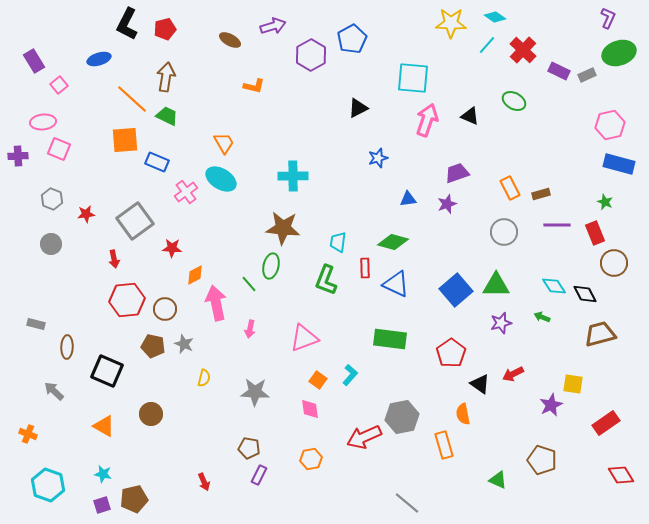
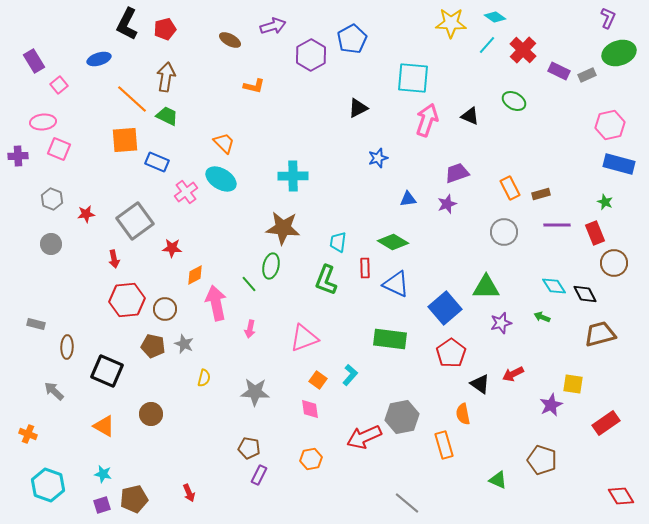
orange trapezoid at (224, 143): rotated 15 degrees counterclockwise
green diamond at (393, 242): rotated 16 degrees clockwise
green triangle at (496, 285): moved 10 px left, 2 px down
blue square at (456, 290): moved 11 px left, 18 px down
red diamond at (621, 475): moved 21 px down
red arrow at (204, 482): moved 15 px left, 11 px down
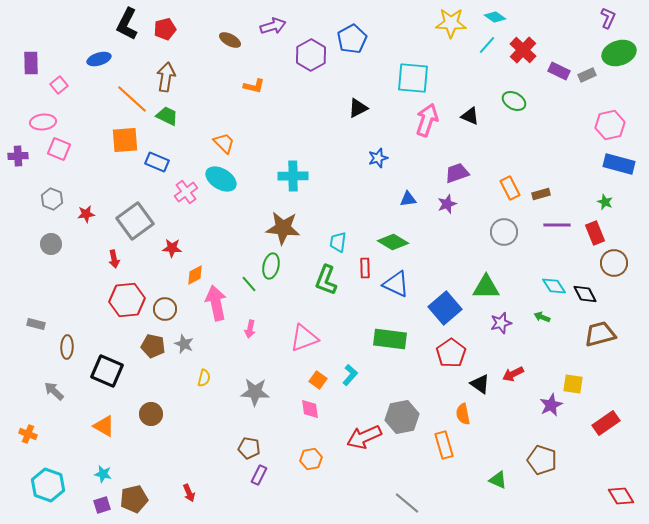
purple rectangle at (34, 61): moved 3 px left, 2 px down; rotated 30 degrees clockwise
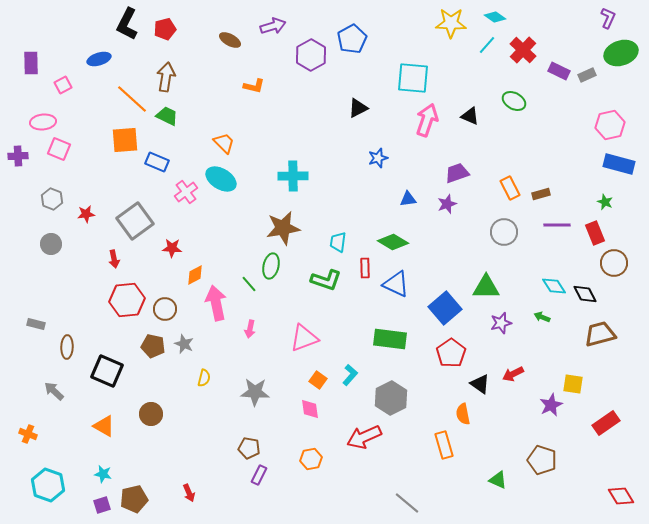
green ellipse at (619, 53): moved 2 px right
pink square at (59, 85): moved 4 px right; rotated 12 degrees clockwise
brown star at (283, 228): rotated 16 degrees counterclockwise
green L-shape at (326, 280): rotated 92 degrees counterclockwise
gray hexagon at (402, 417): moved 11 px left, 19 px up; rotated 16 degrees counterclockwise
